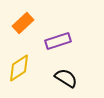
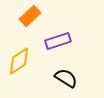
orange rectangle: moved 7 px right, 7 px up
yellow diamond: moved 7 px up
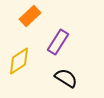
purple rectangle: moved 1 px down; rotated 40 degrees counterclockwise
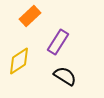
black semicircle: moved 1 px left, 2 px up
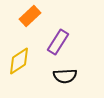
black semicircle: rotated 145 degrees clockwise
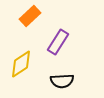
yellow diamond: moved 2 px right, 3 px down
black semicircle: moved 3 px left, 5 px down
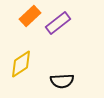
purple rectangle: moved 19 px up; rotated 20 degrees clockwise
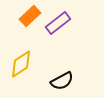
black semicircle: rotated 25 degrees counterclockwise
